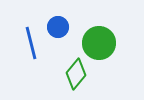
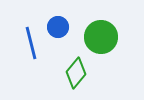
green circle: moved 2 px right, 6 px up
green diamond: moved 1 px up
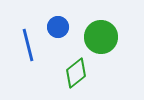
blue line: moved 3 px left, 2 px down
green diamond: rotated 12 degrees clockwise
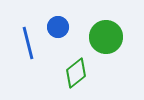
green circle: moved 5 px right
blue line: moved 2 px up
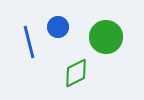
blue line: moved 1 px right, 1 px up
green diamond: rotated 12 degrees clockwise
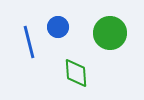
green circle: moved 4 px right, 4 px up
green diamond: rotated 68 degrees counterclockwise
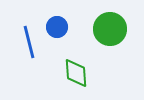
blue circle: moved 1 px left
green circle: moved 4 px up
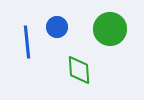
blue line: moved 2 px left; rotated 8 degrees clockwise
green diamond: moved 3 px right, 3 px up
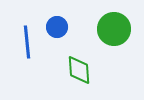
green circle: moved 4 px right
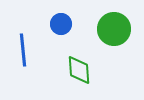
blue circle: moved 4 px right, 3 px up
blue line: moved 4 px left, 8 px down
